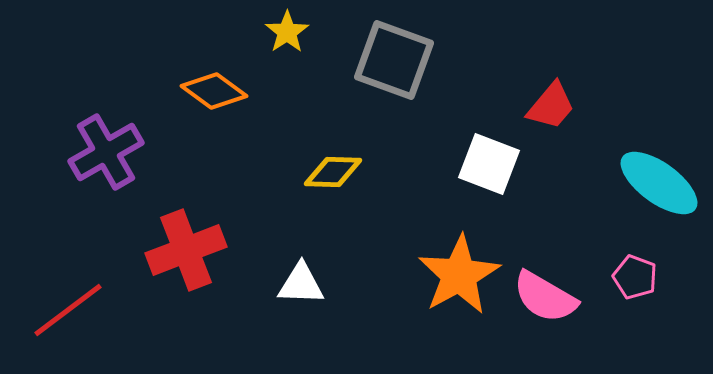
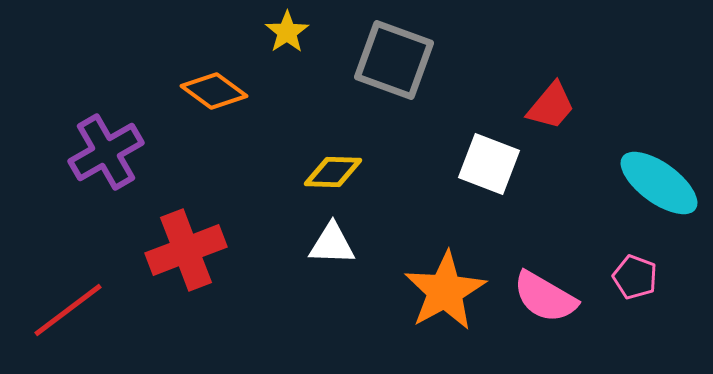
orange star: moved 14 px left, 16 px down
white triangle: moved 31 px right, 40 px up
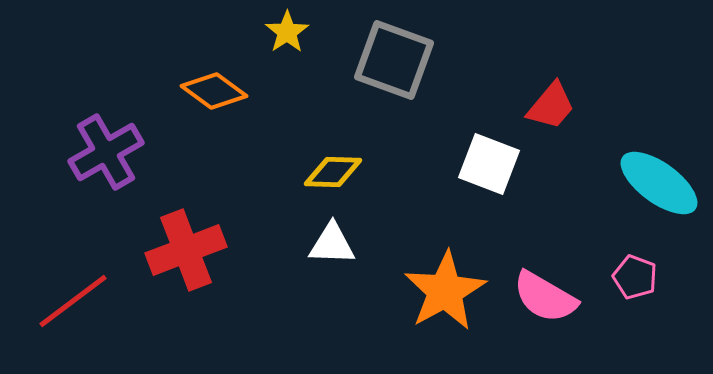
red line: moved 5 px right, 9 px up
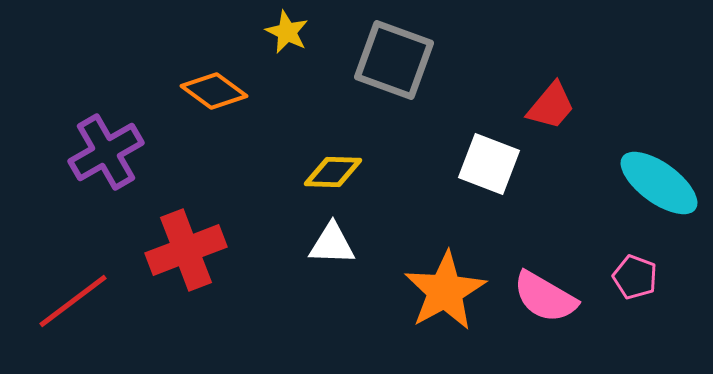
yellow star: rotated 12 degrees counterclockwise
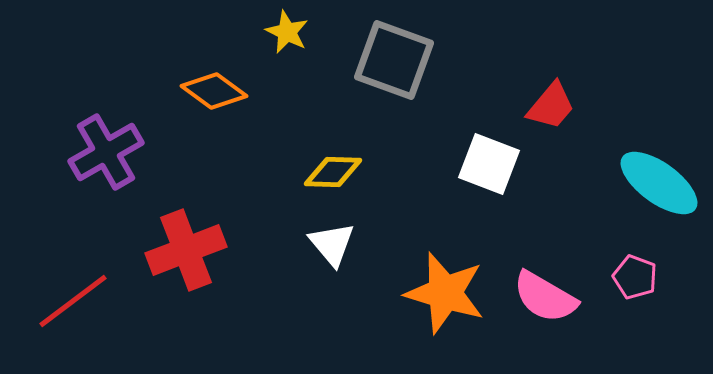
white triangle: rotated 48 degrees clockwise
orange star: moved 2 px down; rotated 26 degrees counterclockwise
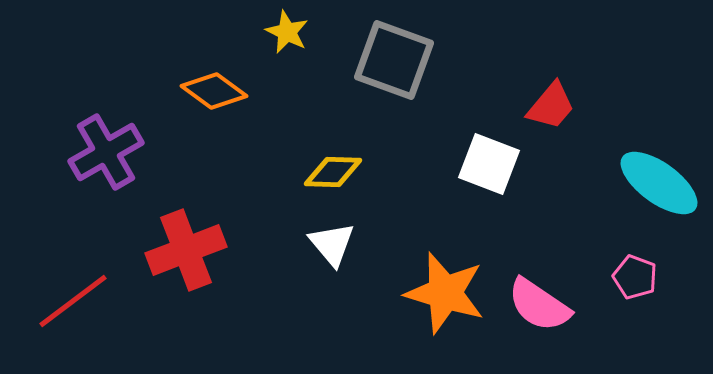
pink semicircle: moved 6 px left, 8 px down; rotated 4 degrees clockwise
